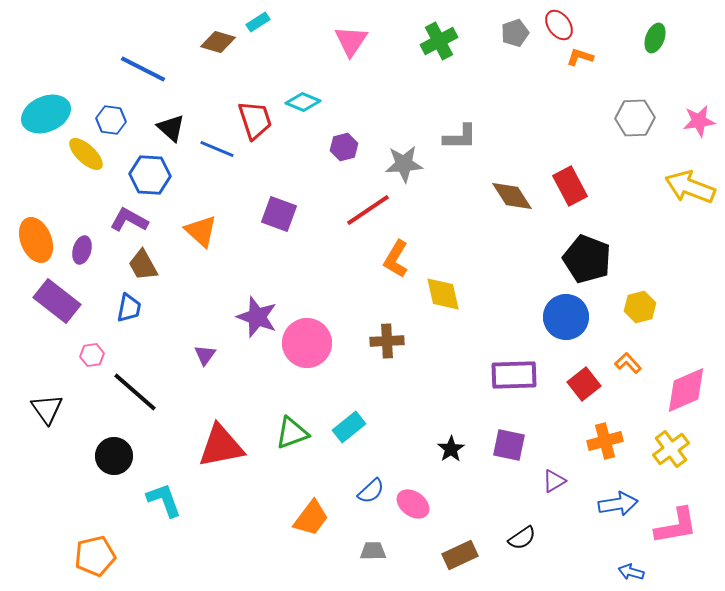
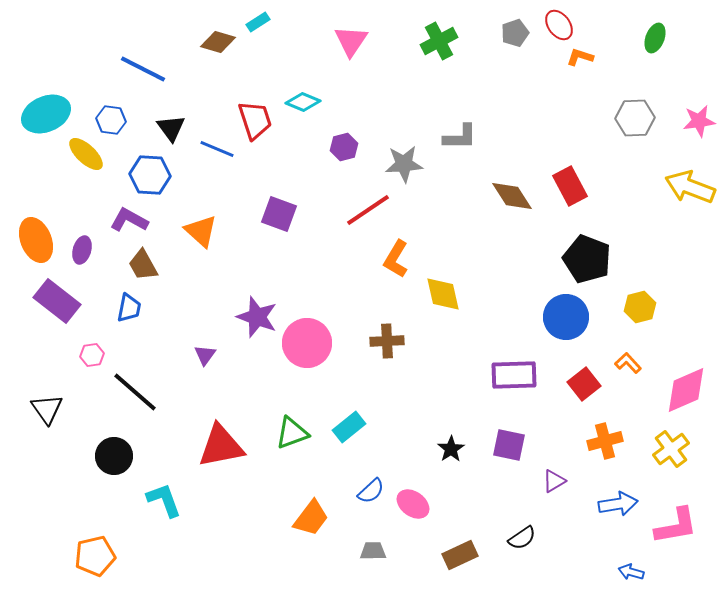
black triangle at (171, 128): rotated 12 degrees clockwise
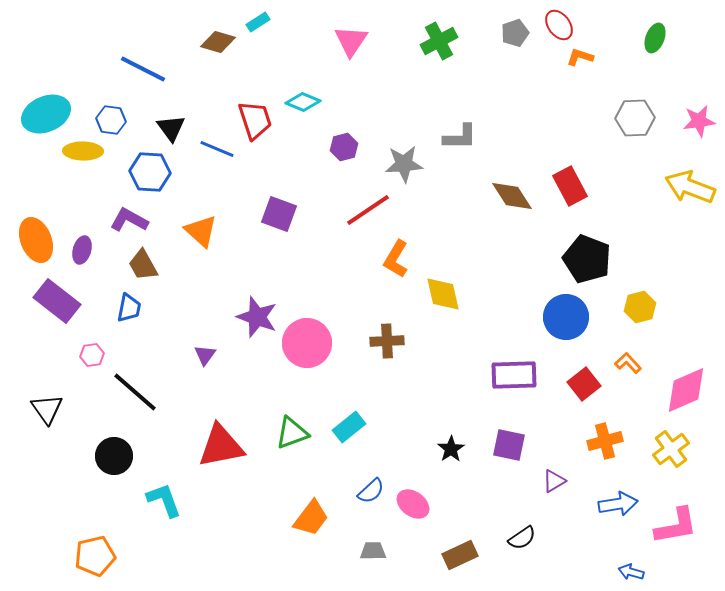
yellow ellipse at (86, 154): moved 3 px left, 3 px up; rotated 42 degrees counterclockwise
blue hexagon at (150, 175): moved 3 px up
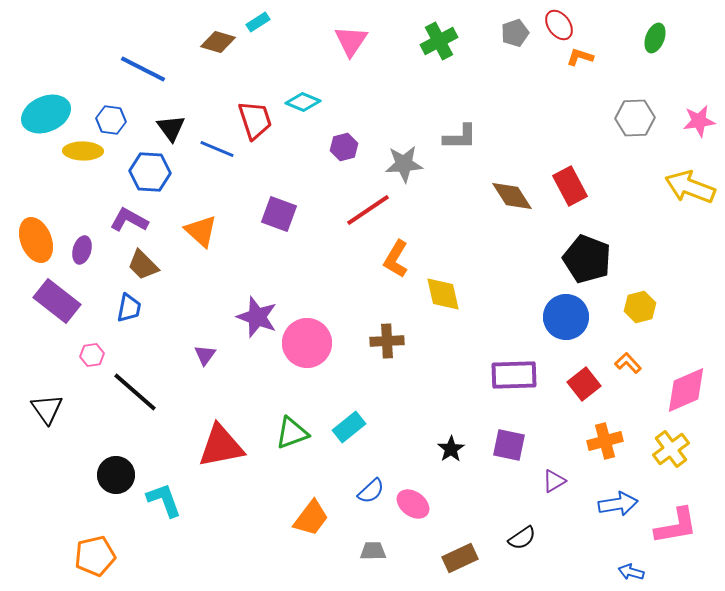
brown trapezoid at (143, 265): rotated 16 degrees counterclockwise
black circle at (114, 456): moved 2 px right, 19 px down
brown rectangle at (460, 555): moved 3 px down
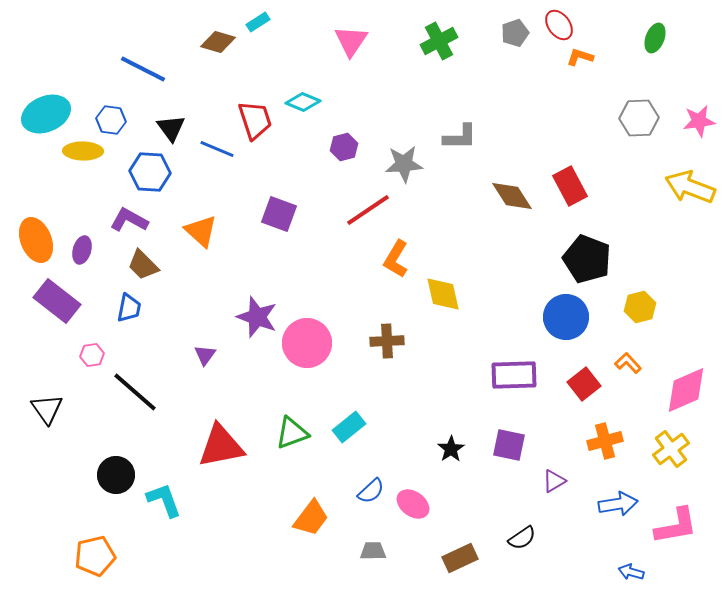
gray hexagon at (635, 118): moved 4 px right
